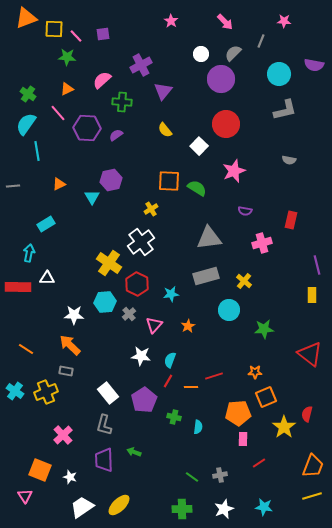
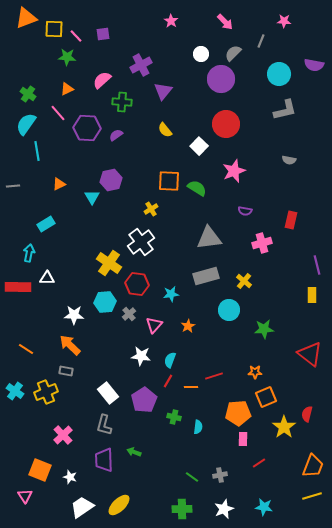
red hexagon at (137, 284): rotated 20 degrees counterclockwise
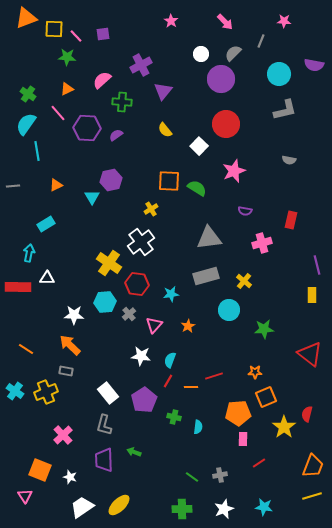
orange triangle at (59, 184): moved 3 px left, 1 px down
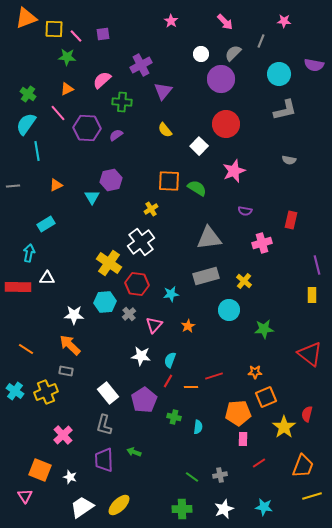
orange trapezoid at (313, 466): moved 10 px left
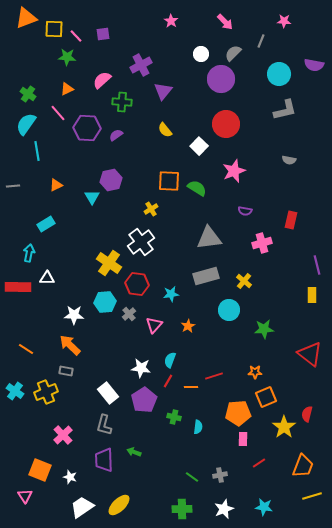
white star at (141, 356): moved 12 px down
